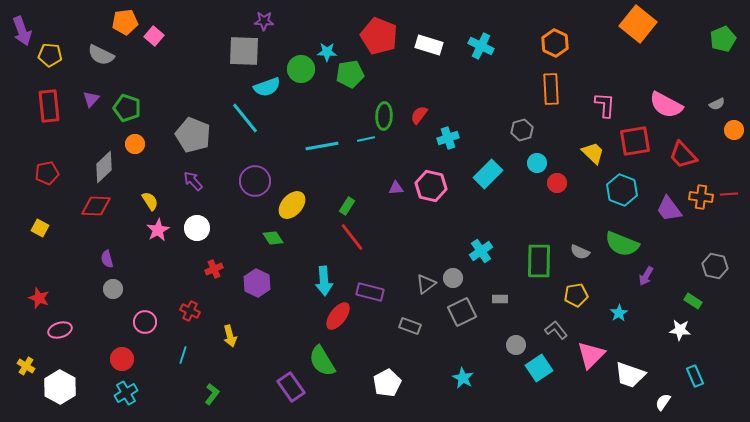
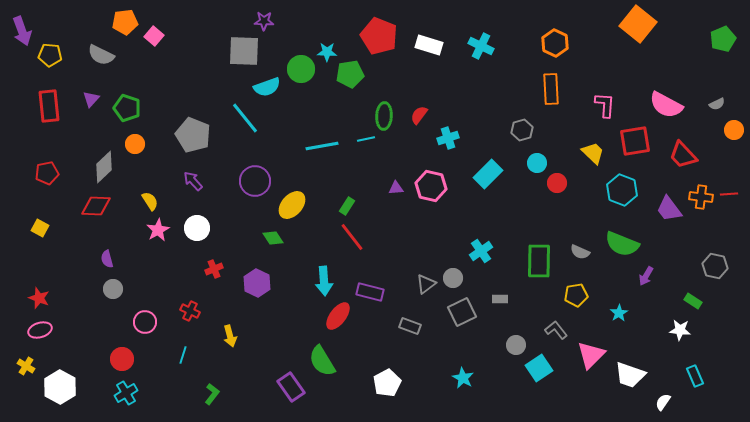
pink ellipse at (60, 330): moved 20 px left
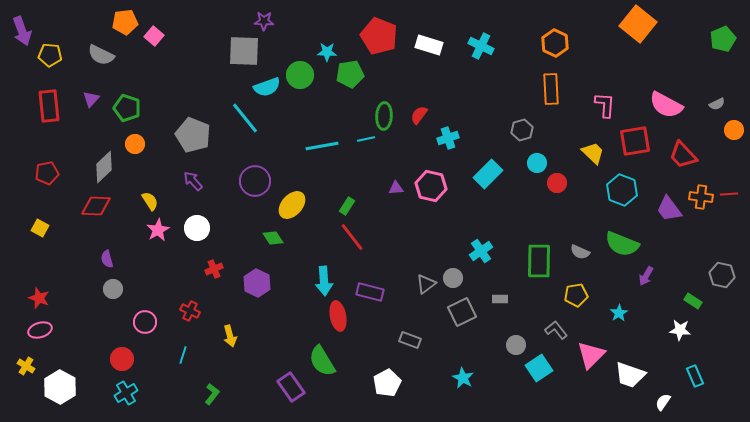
green circle at (301, 69): moved 1 px left, 6 px down
gray hexagon at (715, 266): moved 7 px right, 9 px down
red ellipse at (338, 316): rotated 48 degrees counterclockwise
gray rectangle at (410, 326): moved 14 px down
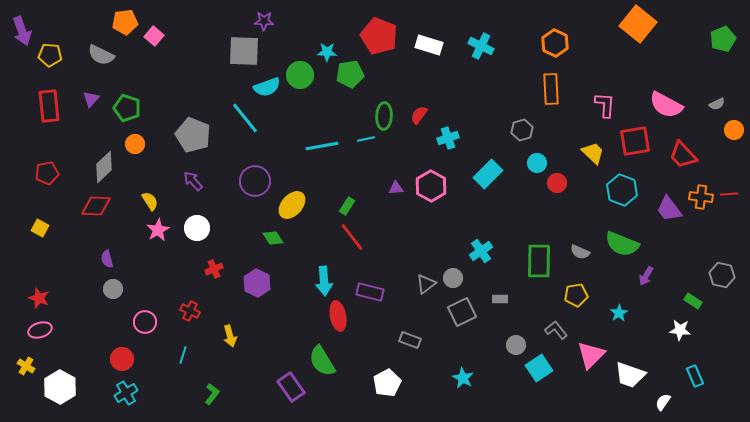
pink hexagon at (431, 186): rotated 16 degrees clockwise
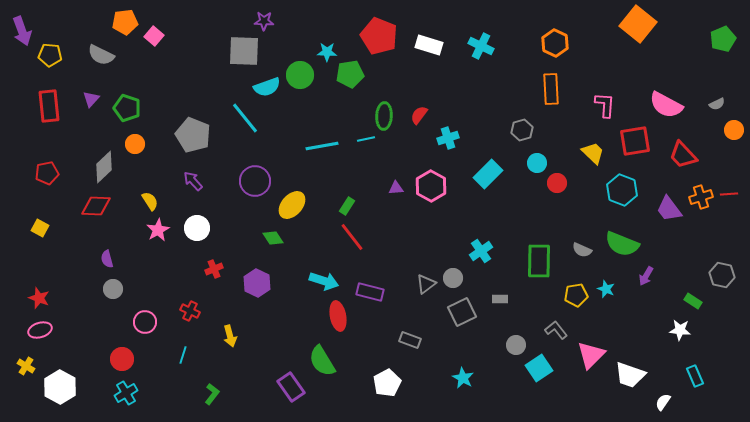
orange cross at (701, 197): rotated 25 degrees counterclockwise
gray semicircle at (580, 252): moved 2 px right, 2 px up
cyan arrow at (324, 281): rotated 68 degrees counterclockwise
cyan star at (619, 313): moved 13 px left, 24 px up; rotated 18 degrees counterclockwise
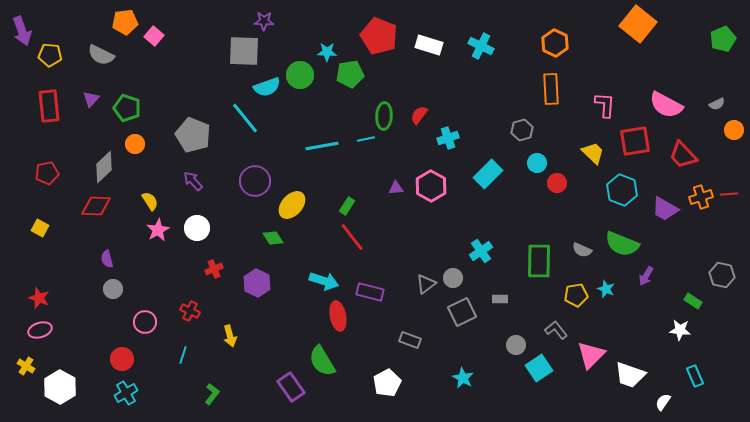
purple trapezoid at (669, 209): moved 4 px left; rotated 24 degrees counterclockwise
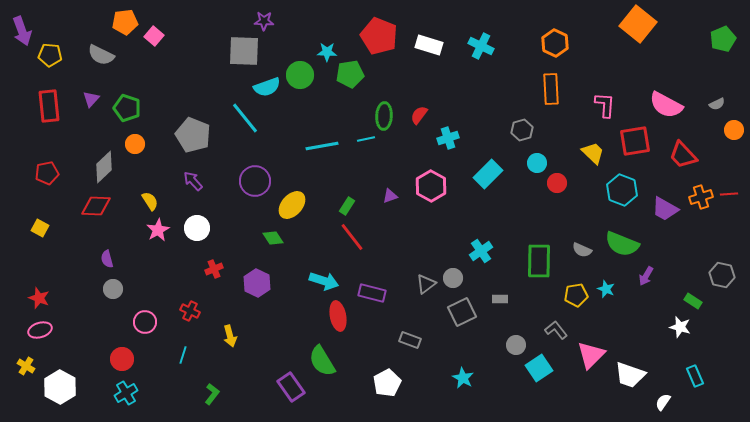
purple triangle at (396, 188): moved 6 px left, 8 px down; rotated 14 degrees counterclockwise
purple rectangle at (370, 292): moved 2 px right, 1 px down
white star at (680, 330): moved 3 px up; rotated 10 degrees clockwise
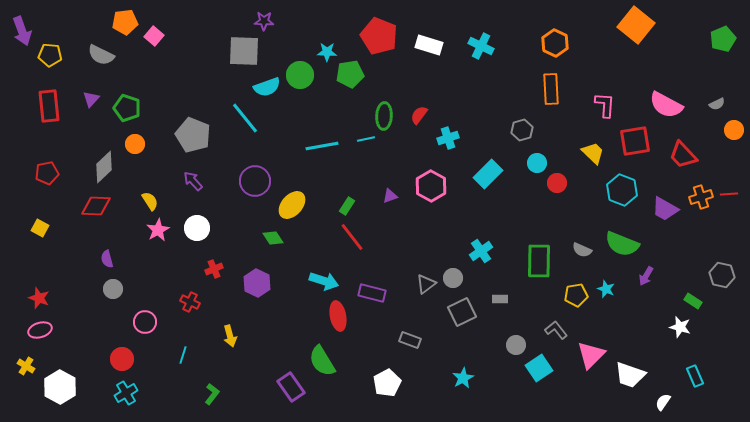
orange square at (638, 24): moved 2 px left, 1 px down
red cross at (190, 311): moved 9 px up
cyan star at (463, 378): rotated 15 degrees clockwise
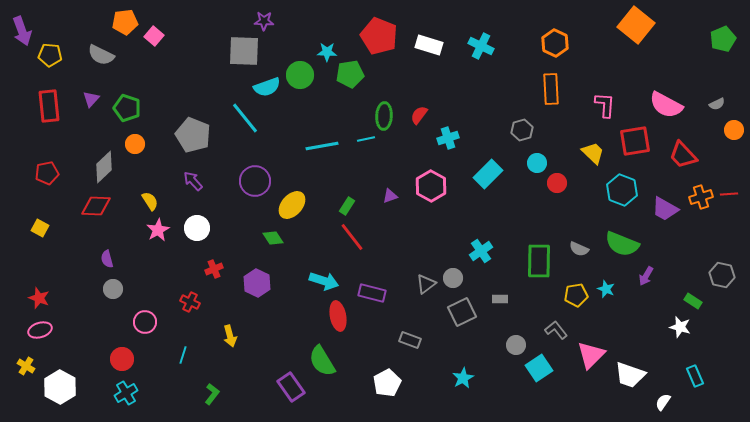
gray semicircle at (582, 250): moved 3 px left, 1 px up
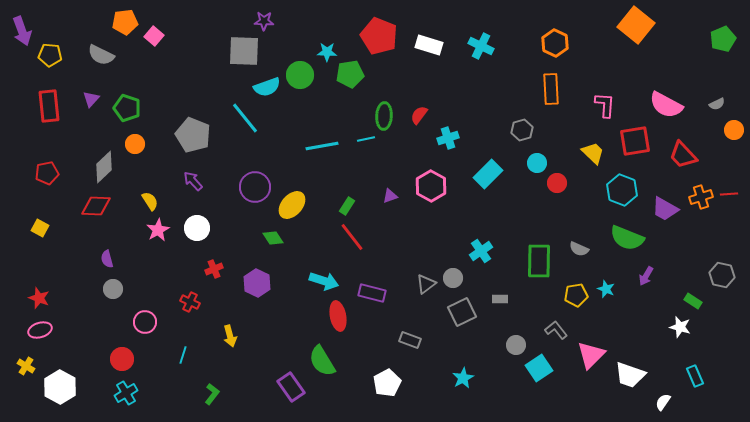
purple circle at (255, 181): moved 6 px down
green semicircle at (622, 244): moved 5 px right, 6 px up
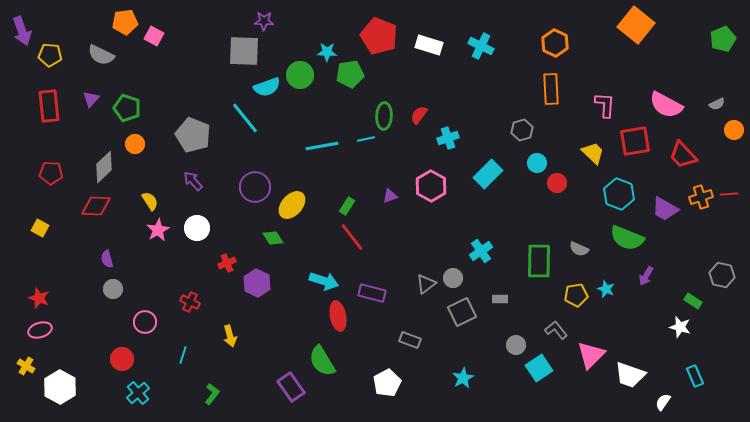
pink square at (154, 36): rotated 12 degrees counterclockwise
red pentagon at (47, 173): moved 4 px right; rotated 15 degrees clockwise
cyan hexagon at (622, 190): moved 3 px left, 4 px down
red cross at (214, 269): moved 13 px right, 6 px up
cyan cross at (126, 393): moved 12 px right; rotated 10 degrees counterclockwise
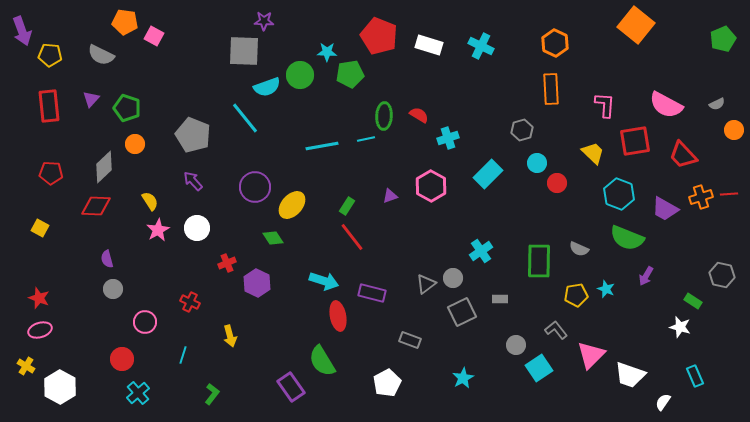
orange pentagon at (125, 22): rotated 15 degrees clockwise
red semicircle at (419, 115): rotated 84 degrees clockwise
